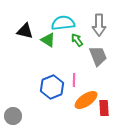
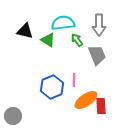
gray trapezoid: moved 1 px left, 1 px up
red rectangle: moved 3 px left, 2 px up
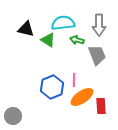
black triangle: moved 1 px right, 2 px up
green arrow: rotated 40 degrees counterclockwise
orange ellipse: moved 4 px left, 3 px up
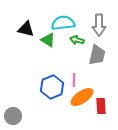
gray trapezoid: rotated 35 degrees clockwise
